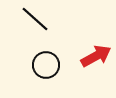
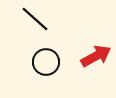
black circle: moved 3 px up
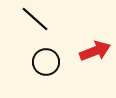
red arrow: moved 1 px left, 5 px up; rotated 8 degrees clockwise
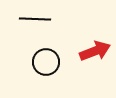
black line: rotated 40 degrees counterclockwise
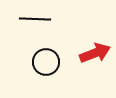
red arrow: moved 2 px down
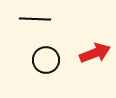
black circle: moved 2 px up
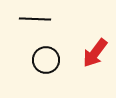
red arrow: rotated 148 degrees clockwise
